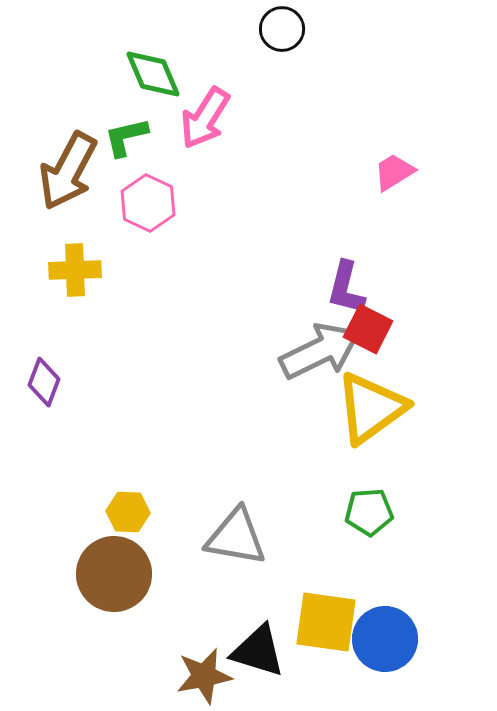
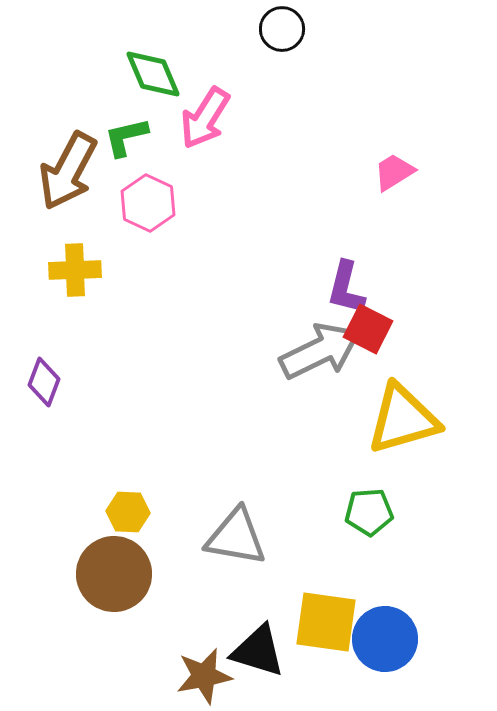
yellow triangle: moved 32 px right, 11 px down; rotated 20 degrees clockwise
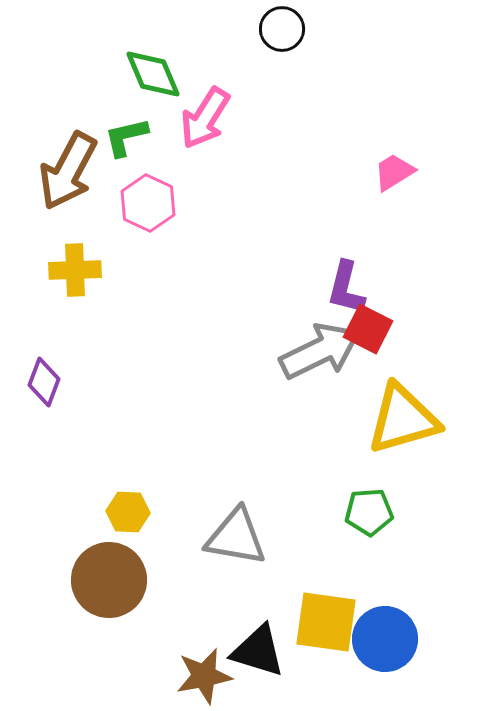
brown circle: moved 5 px left, 6 px down
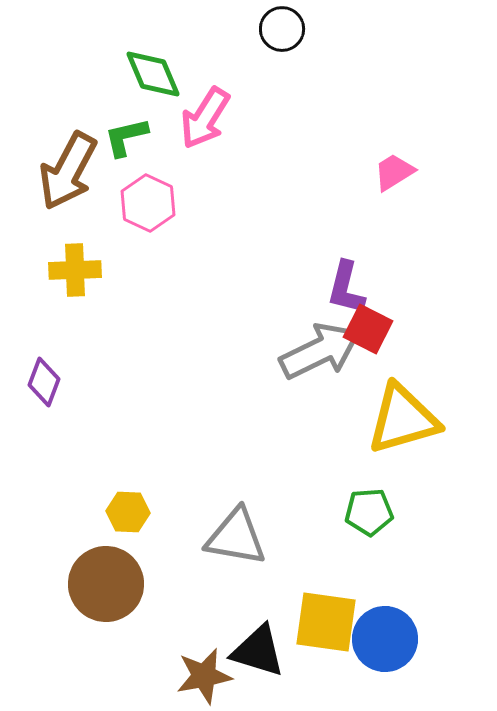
brown circle: moved 3 px left, 4 px down
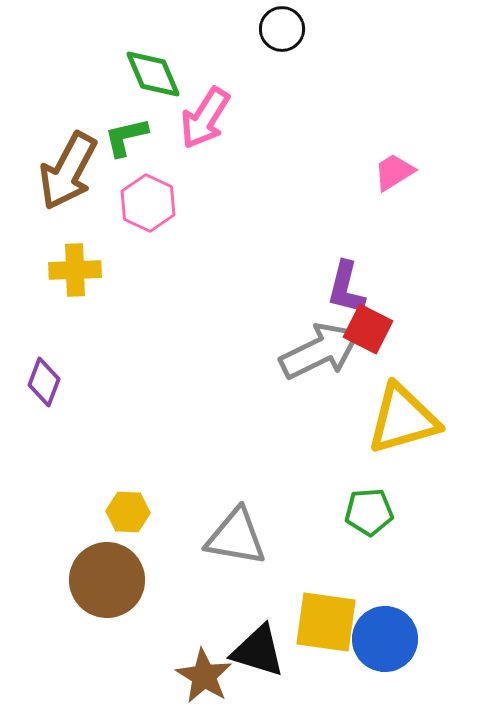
brown circle: moved 1 px right, 4 px up
brown star: rotated 30 degrees counterclockwise
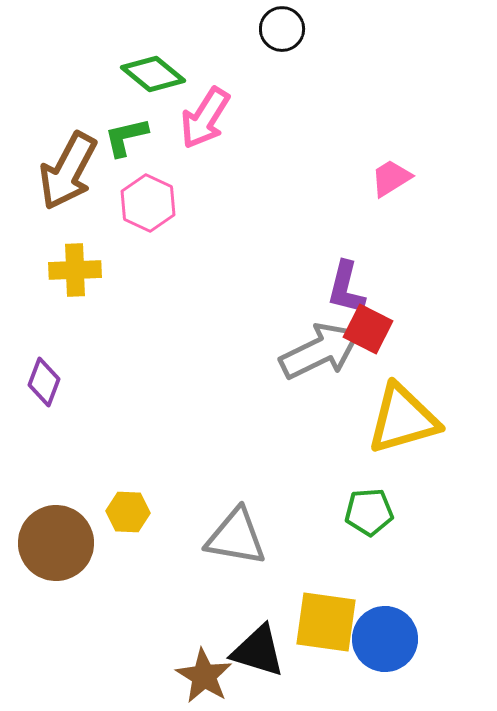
green diamond: rotated 28 degrees counterclockwise
pink trapezoid: moved 3 px left, 6 px down
brown circle: moved 51 px left, 37 px up
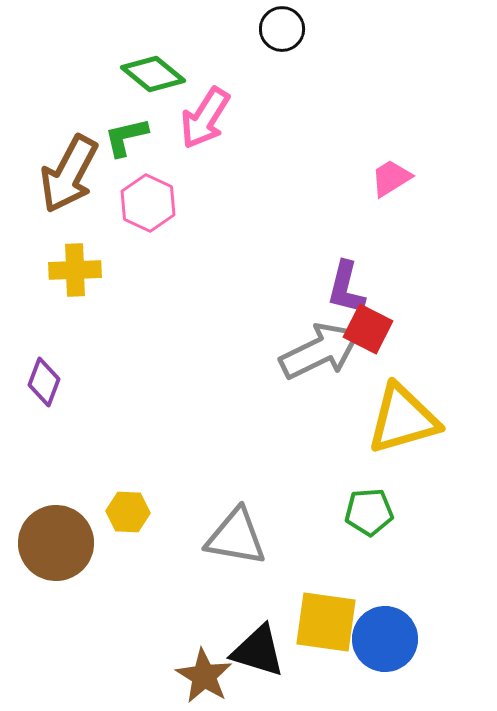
brown arrow: moved 1 px right, 3 px down
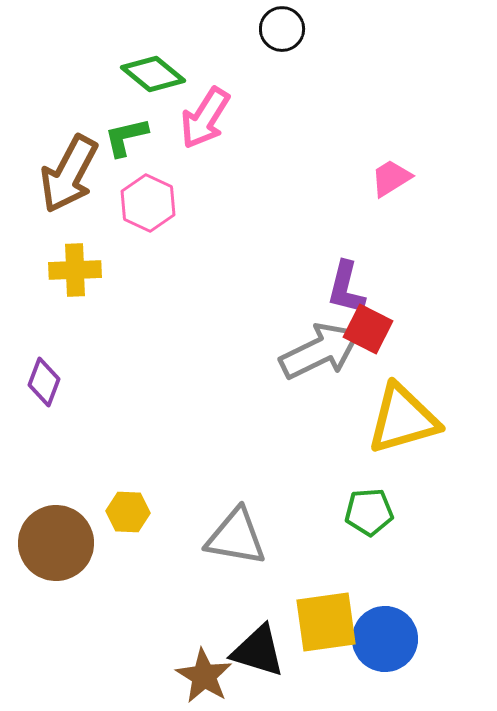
yellow square: rotated 16 degrees counterclockwise
